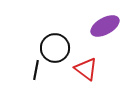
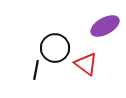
red triangle: moved 5 px up
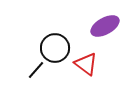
black line: rotated 30 degrees clockwise
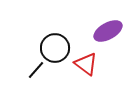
purple ellipse: moved 3 px right, 5 px down
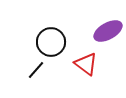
black circle: moved 4 px left, 6 px up
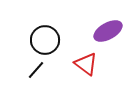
black circle: moved 6 px left, 2 px up
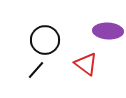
purple ellipse: rotated 32 degrees clockwise
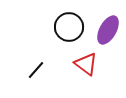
purple ellipse: moved 1 px up; rotated 64 degrees counterclockwise
black circle: moved 24 px right, 13 px up
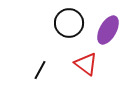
black circle: moved 4 px up
black line: moved 4 px right; rotated 12 degrees counterclockwise
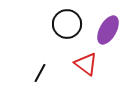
black circle: moved 2 px left, 1 px down
black line: moved 3 px down
